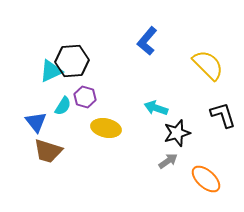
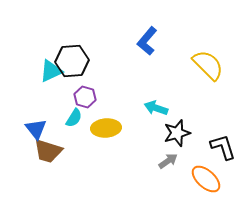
cyan semicircle: moved 11 px right, 12 px down
black L-shape: moved 32 px down
blue triangle: moved 7 px down
yellow ellipse: rotated 16 degrees counterclockwise
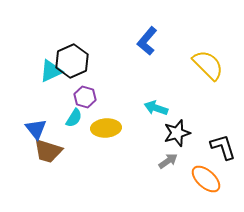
black hexagon: rotated 20 degrees counterclockwise
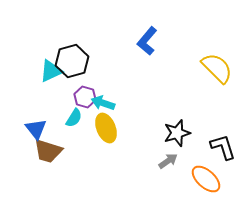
black hexagon: rotated 8 degrees clockwise
yellow semicircle: moved 9 px right, 3 px down
cyan arrow: moved 53 px left, 5 px up
yellow ellipse: rotated 72 degrees clockwise
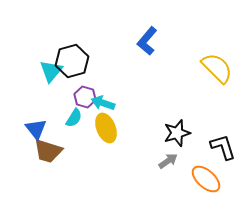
cyan triangle: rotated 25 degrees counterclockwise
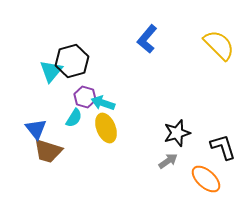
blue L-shape: moved 2 px up
yellow semicircle: moved 2 px right, 23 px up
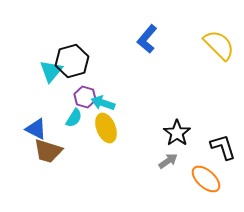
blue triangle: rotated 25 degrees counterclockwise
black star: rotated 20 degrees counterclockwise
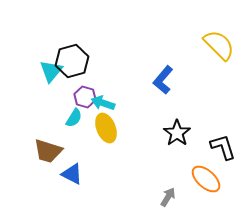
blue L-shape: moved 16 px right, 41 px down
blue triangle: moved 36 px right, 45 px down
gray arrow: moved 36 px down; rotated 24 degrees counterclockwise
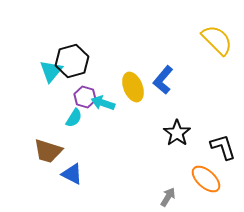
yellow semicircle: moved 2 px left, 5 px up
yellow ellipse: moved 27 px right, 41 px up
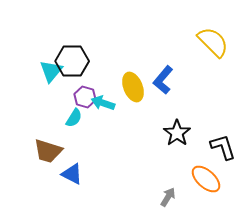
yellow semicircle: moved 4 px left, 2 px down
black hexagon: rotated 16 degrees clockwise
